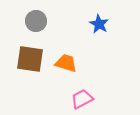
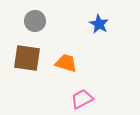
gray circle: moved 1 px left
brown square: moved 3 px left, 1 px up
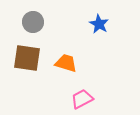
gray circle: moved 2 px left, 1 px down
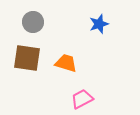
blue star: rotated 24 degrees clockwise
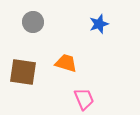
brown square: moved 4 px left, 14 px down
pink trapezoid: moved 2 px right; rotated 95 degrees clockwise
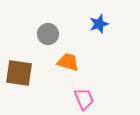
gray circle: moved 15 px right, 12 px down
orange trapezoid: moved 2 px right, 1 px up
brown square: moved 4 px left, 1 px down
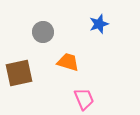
gray circle: moved 5 px left, 2 px up
brown square: rotated 20 degrees counterclockwise
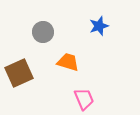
blue star: moved 2 px down
brown square: rotated 12 degrees counterclockwise
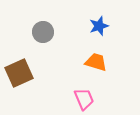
orange trapezoid: moved 28 px right
